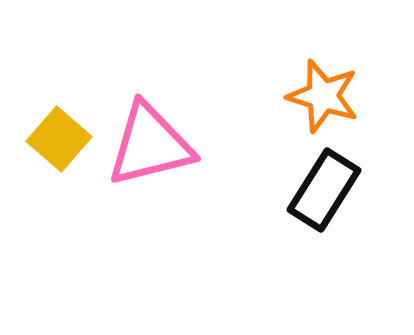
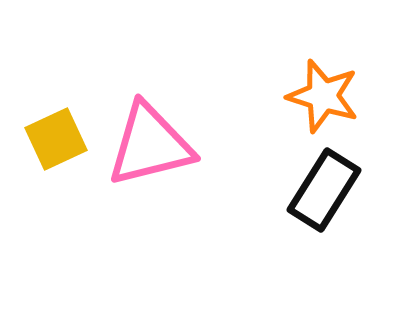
yellow square: moved 3 px left; rotated 24 degrees clockwise
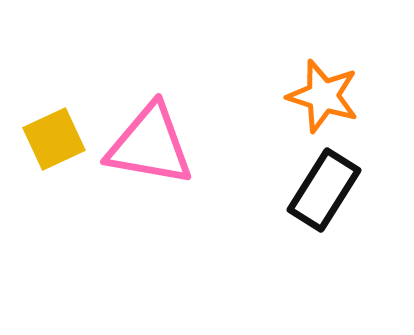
yellow square: moved 2 px left
pink triangle: rotated 24 degrees clockwise
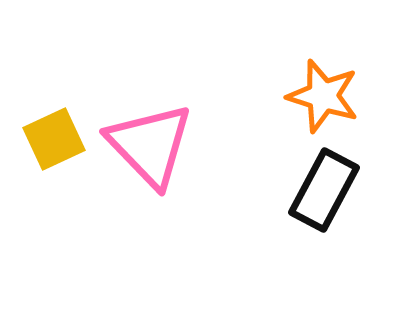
pink triangle: rotated 36 degrees clockwise
black rectangle: rotated 4 degrees counterclockwise
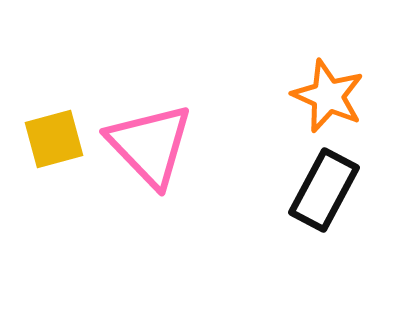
orange star: moved 5 px right; rotated 6 degrees clockwise
yellow square: rotated 10 degrees clockwise
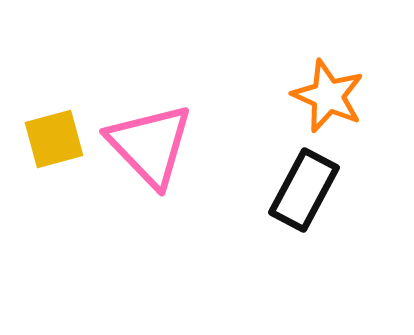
black rectangle: moved 20 px left
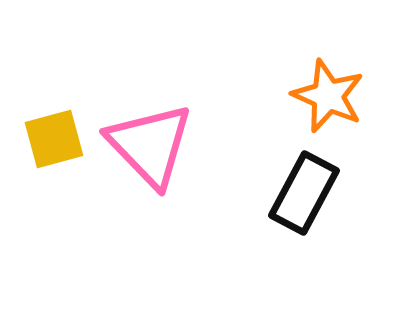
black rectangle: moved 3 px down
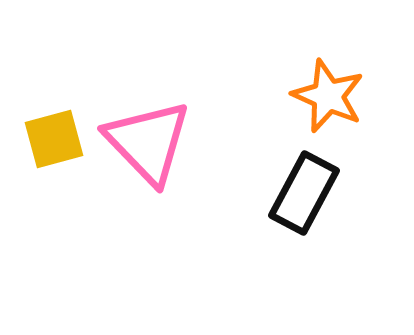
pink triangle: moved 2 px left, 3 px up
